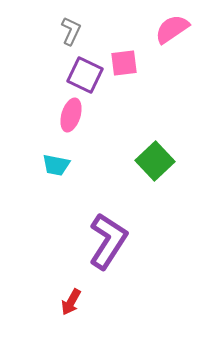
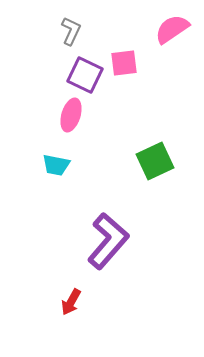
green square: rotated 18 degrees clockwise
purple L-shape: rotated 8 degrees clockwise
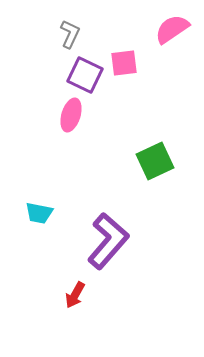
gray L-shape: moved 1 px left, 3 px down
cyan trapezoid: moved 17 px left, 48 px down
red arrow: moved 4 px right, 7 px up
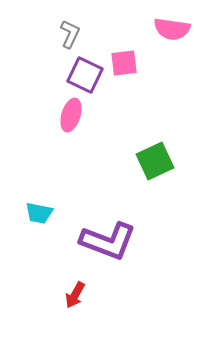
pink semicircle: rotated 138 degrees counterclockwise
purple L-shape: rotated 70 degrees clockwise
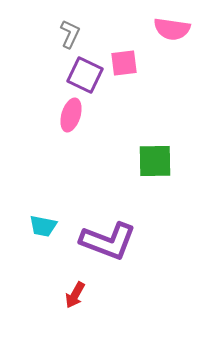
green square: rotated 24 degrees clockwise
cyan trapezoid: moved 4 px right, 13 px down
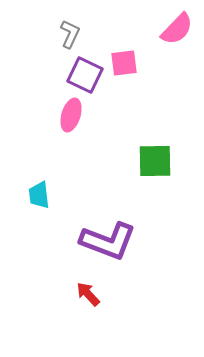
pink semicircle: moved 5 px right; rotated 54 degrees counterclockwise
cyan trapezoid: moved 4 px left, 31 px up; rotated 72 degrees clockwise
red arrow: moved 13 px right, 1 px up; rotated 108 degrees clockwise
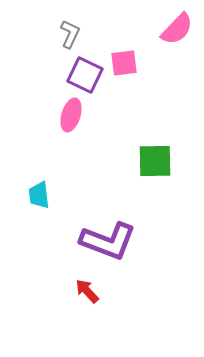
red arrow: moved 1 px left, 3 px up
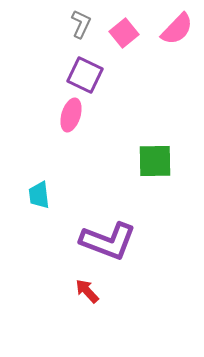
gray L-shape: moved 11 px right, 10 px up
pink square: moved 30 px up; rotated 32 degrees counterclockwise
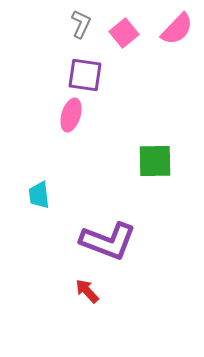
purple square: rotated 18 degrees counterclockwise
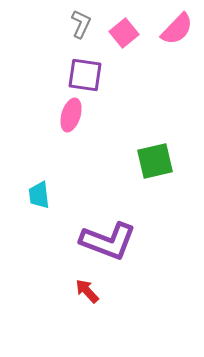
green square: rotated 12 degrees counterclockwise
